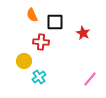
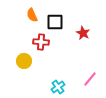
cyan cross: moved 19 px right, 10 px down
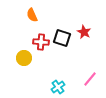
black square: moved 7 px right, 16 px down; rotated 18 degrees clockwise
red star: moved 1 px right, 1 px up
yellow circle: moved 3 px up
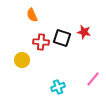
red star: rotated 16 degrees counterclockwise
yellow circle: moved 2 px left, 2 px down
pink line: moved 3 px right
cyan cross: rotated 16 degrees clockwise
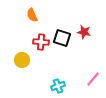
cyan cross: moved 1 px up
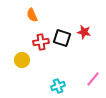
red cross: rotated 14 degrees counterclockwise
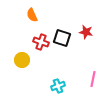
red star: moved 2 px right
red cross: rotated 28 degrees clockwise
pink line: rotated 28 degrees counterclockwise
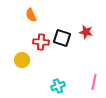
orange semicircle: moved 1 px left
red cross: rotated 14 degrees counterclockwise
pink line: moved 1 px right, 3 px down
